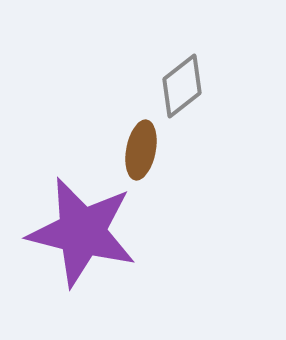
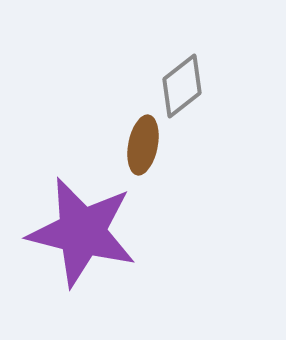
brown ellipse: moved 2 px right, 5 px up
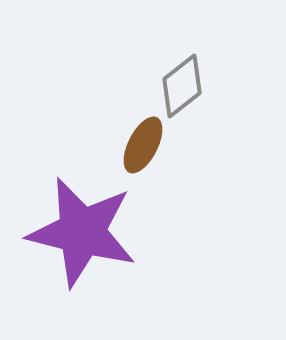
brown ellipse: rotated 16 degrees clockwise
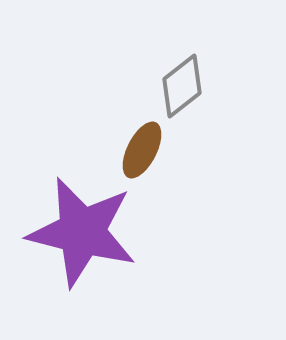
brown ellipse: moved 1 px left, 5 px down
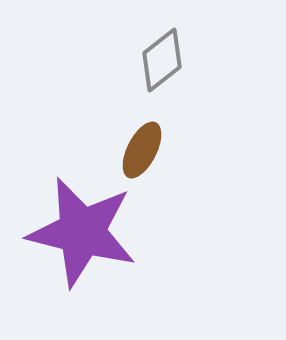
gray diamond: moved 20 px left, 26 px up
